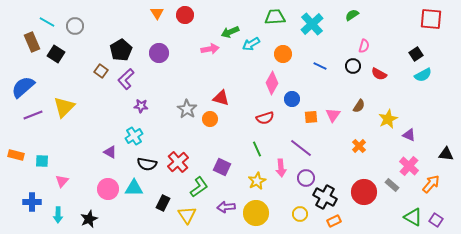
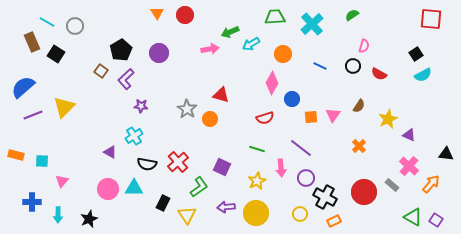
red triangle at (221, 98): moved 3 px up
green line at (257, 149): rotated 49 degrees counterclockwise
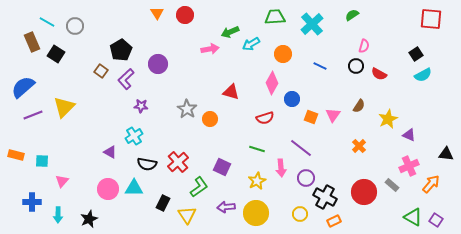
purple circle at (159, 53): moved 1 px left, 11 px down
black circle at (353, 66): moved 3 px right
red triangle at (221, 95): moved 10 px right, 3 px up
orange square at (311, 117): rotated 24 degrees clockwise
pink cross at (409, 166): rotated 24 degrees clockwise
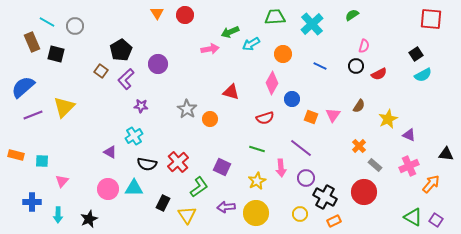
black square at (56, 54): rotated 18 degrees counterclockwise
red semicircle at (379, 74): rotated 56 degrees counterclockwise
gray rectangle at (392, 185): moved 17 px left, 20 px up
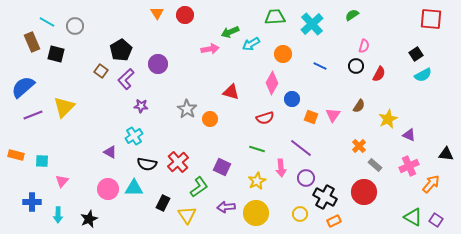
red semicircle at (379, 74): rotated 35 degrees counterclockwise
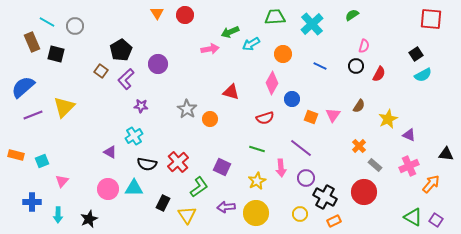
cyan square at (42, 161): rotated 24 degrees counterclockwise
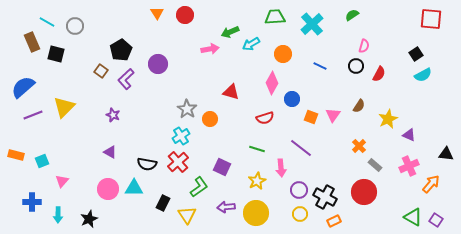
purple star at (141, 106): moved 28 px left, 9 px down; rotated 16 degrees clockwise
cyan cross at (134, 136): moved 47 px right
purple circle at (306, 178): moved 7 px left, 12 px down
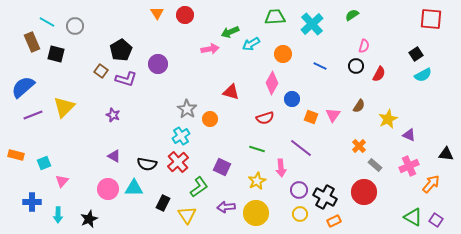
purple L-shape at (126, 79): rotated 120 degrees counterclockwise
purple triangle at (110, 152): moved 4 px right, 4 px down
cyan square at (42, 161): moved 2 px right, 2 px down
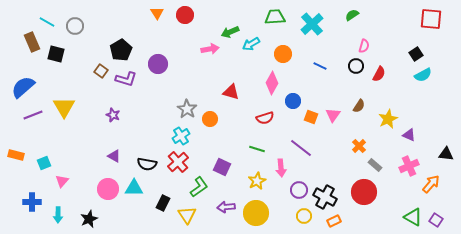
blue circle at (292, 99): moved 1 px right, 2 px down
yellow triangle at (64, 107): rotated 15 degrees counterclockwise
yellow circle at (300, 214): moved 4 px right, 2 px down
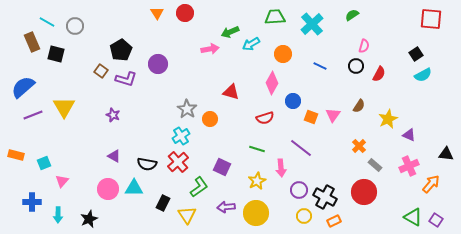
red circle at (185, 15): moved 2 px up
